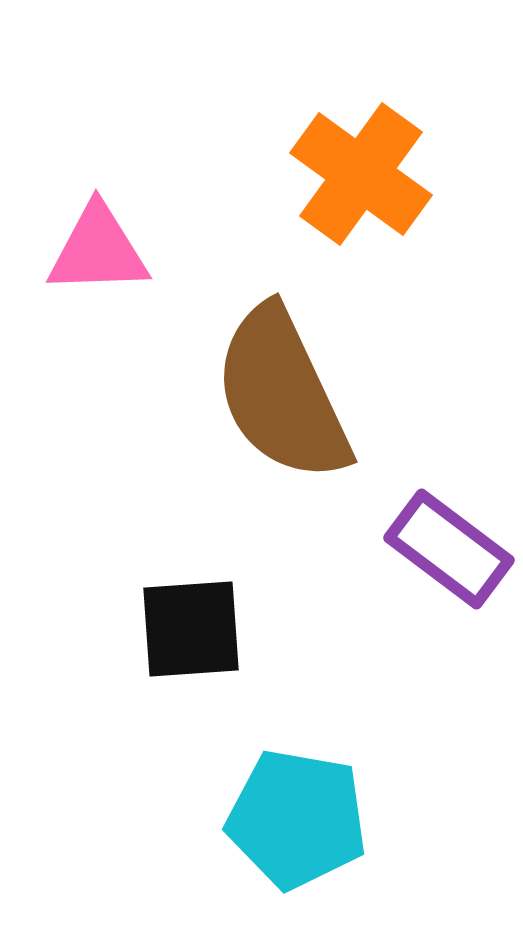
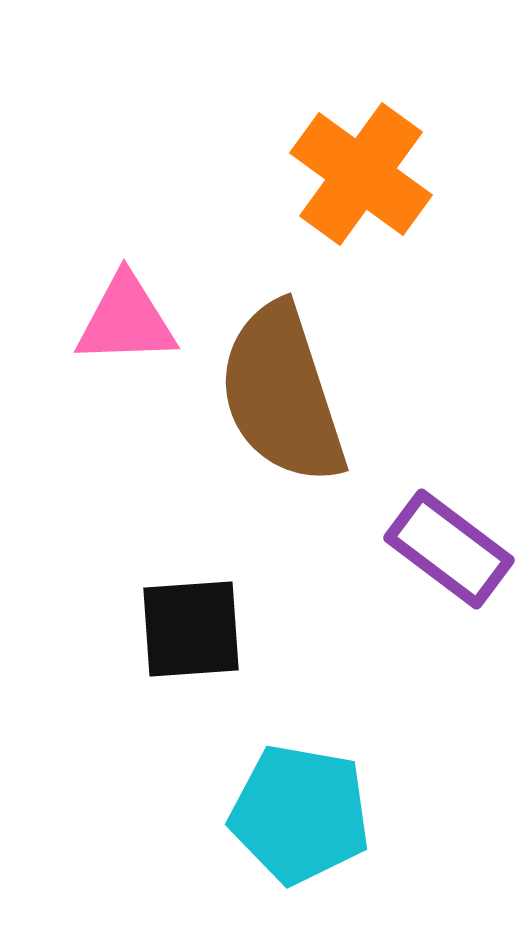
pink triangle: moved 28 px right, 70 px down
brown semicircle: rotated 7 degrees clockwise
cyan pentagon: moved 3 px right, 5 px up
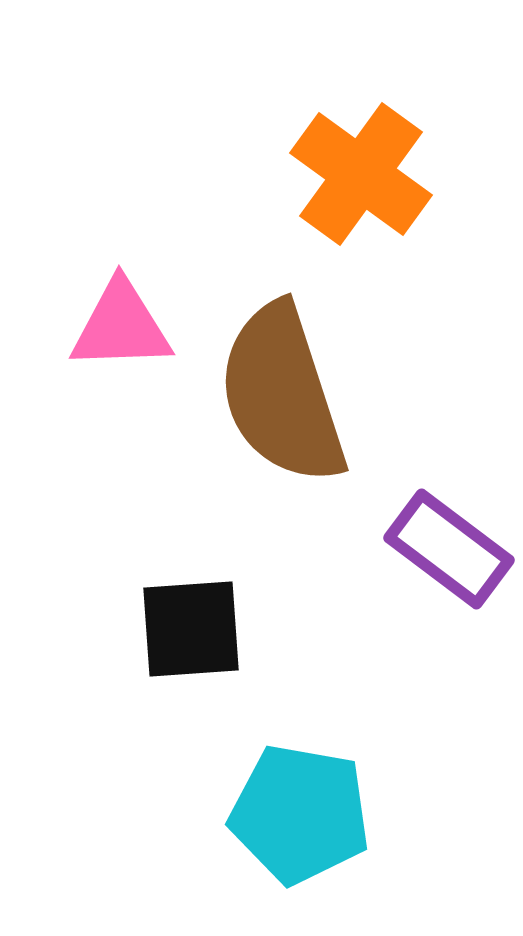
pink triangle: moved 5 px left, 6 px down
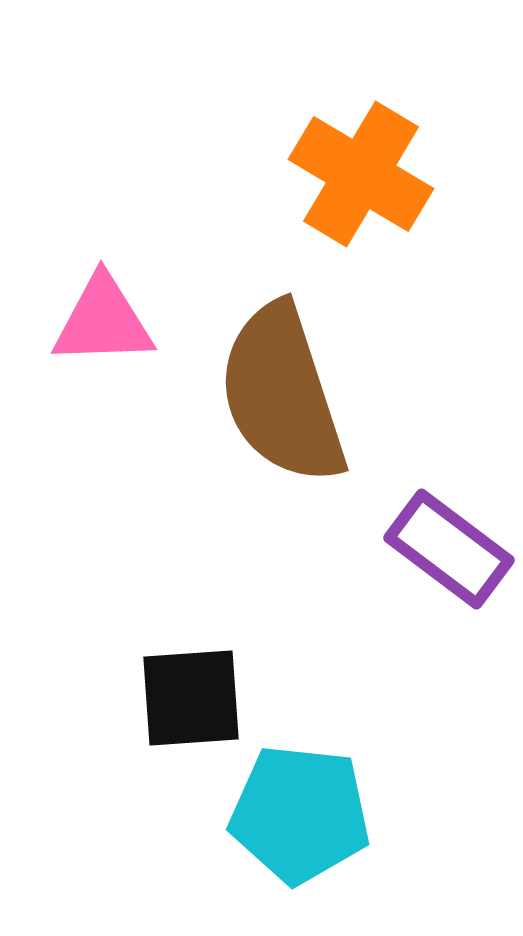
orange cross: rotated 5 degrees counterclockwise
pink triangle: moved 18 px left, 5 px up
black square: moved 69 px down
cyan pentagon: rotated 4 degrees counterclockwise
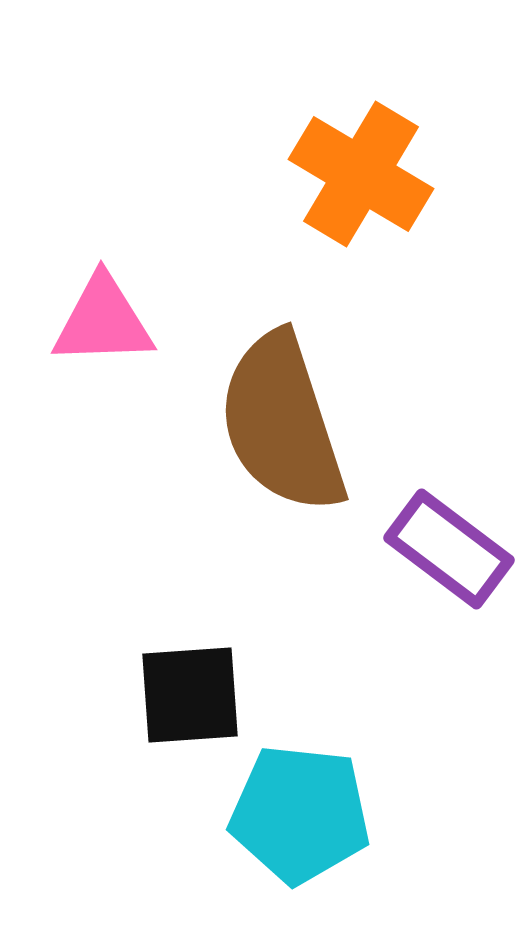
brown semicircle: moved 29 px down
black square: moved 1 px left, 3 px up
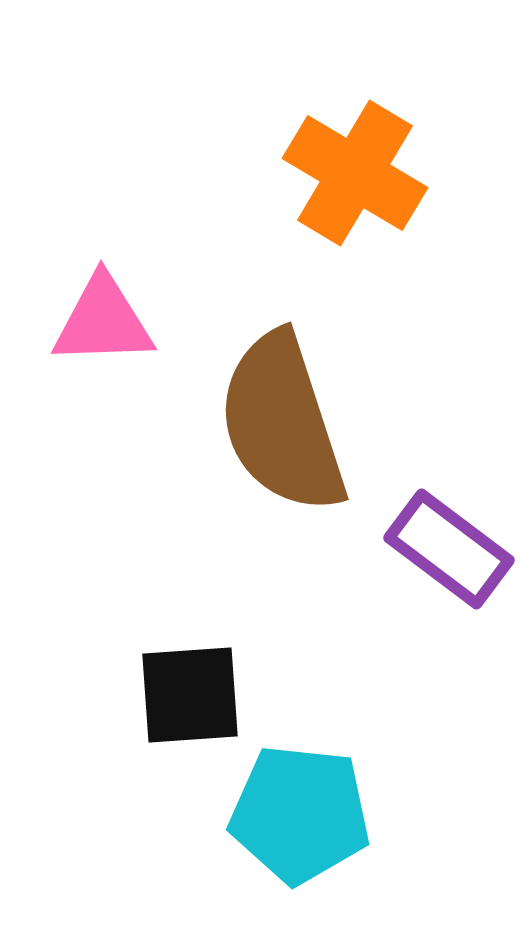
orange cross: moved 6 px left, 1 px up
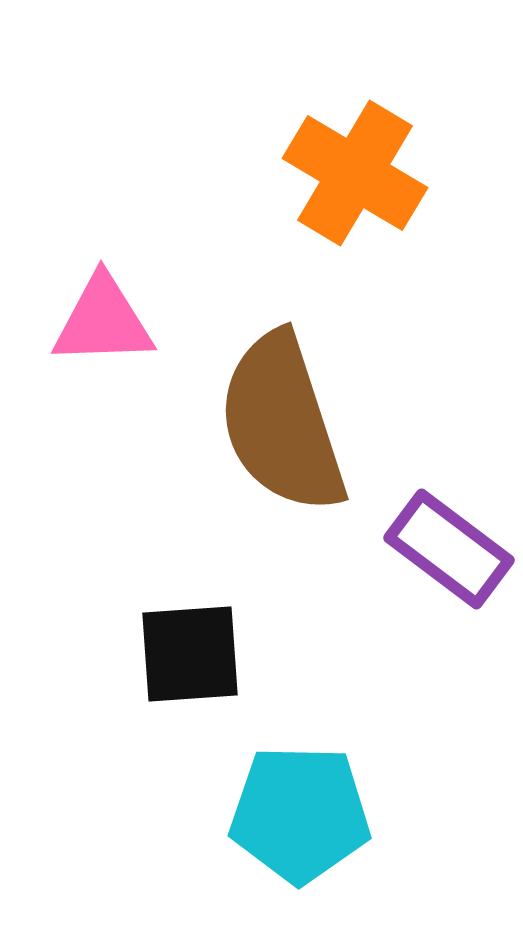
black square: moved 41 px up
cyan pentagon: rotated 5 degrees counterclockwise
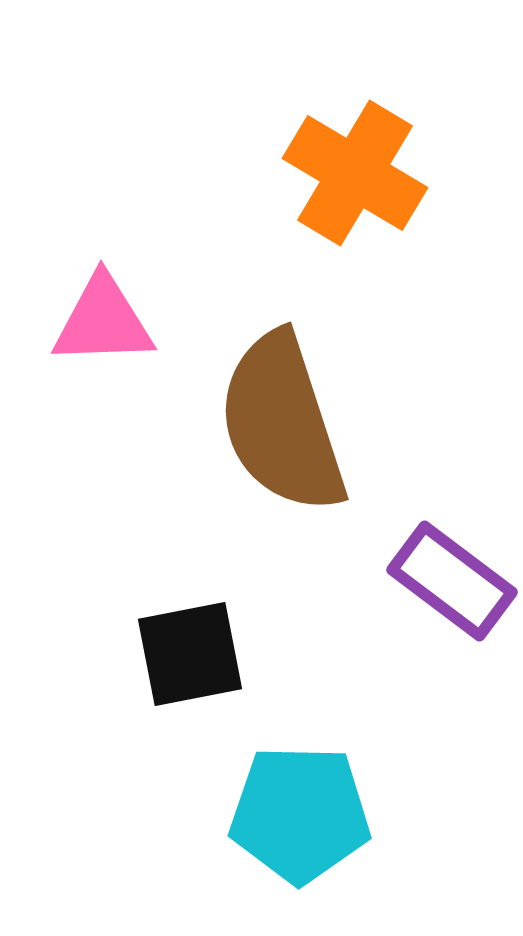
purple rectangle: moved 3 px right, 32 px down
black square: rotated 7 degrees counterclockwise
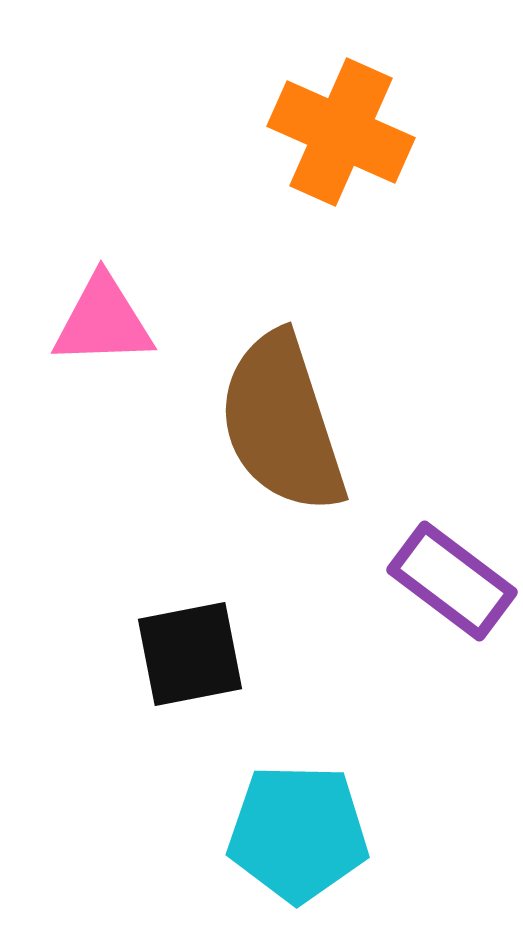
orange cross: moved 14 px left, 41 px up; rotated 7 degrees counterclockwise
cyan pentagon: moved 2 px left, 19 px down
